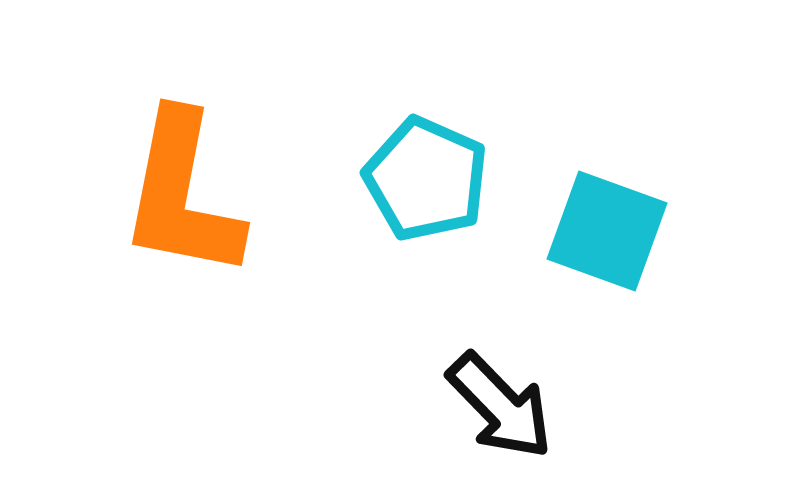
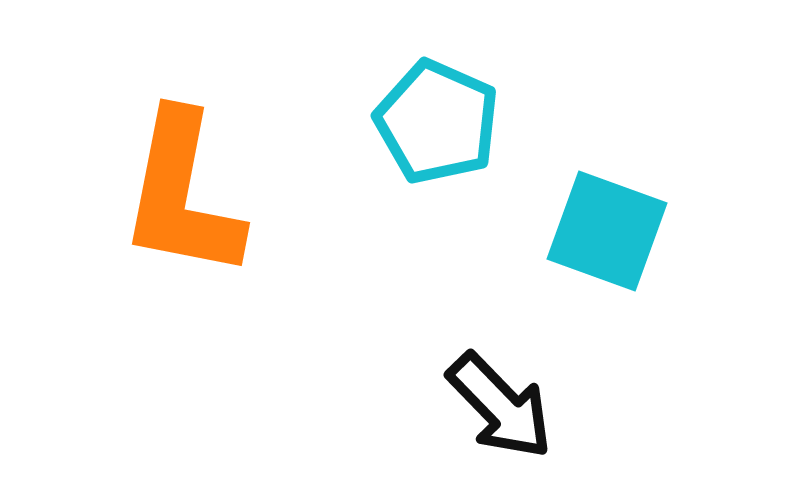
cyan pentagon: moved 11 px right, 57 px up
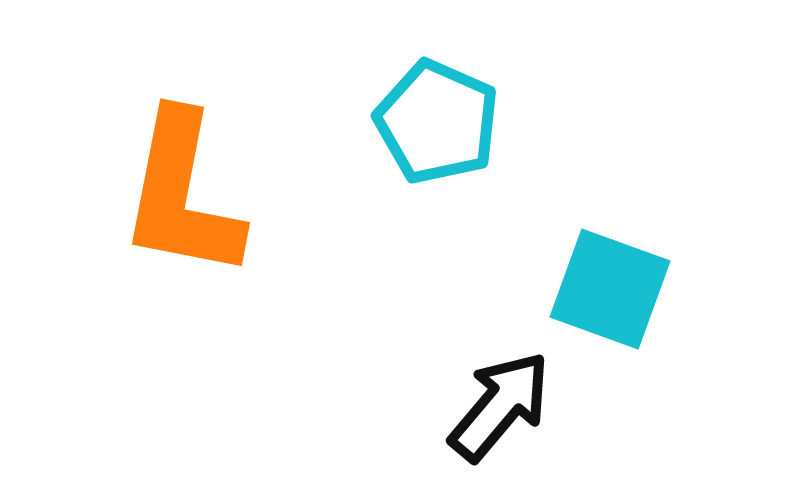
cyan square: moved 3 px right, 58 px down
black arrow: rotated 96 degrees counterclockwise
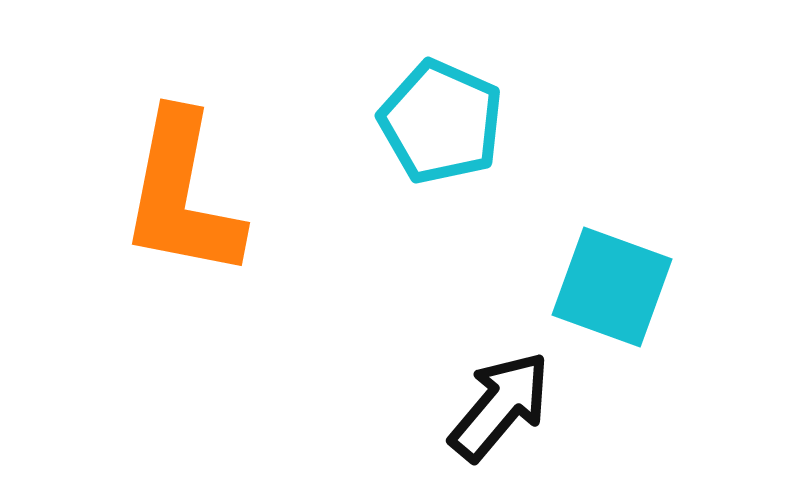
cyan pentagon: moved 4 px right
cyan square: moved 2 px right, 2 px up
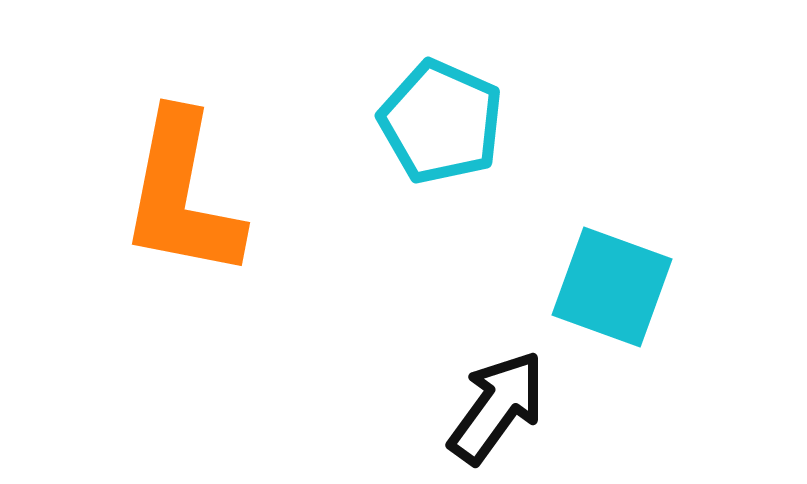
black arrow: moved 3 px left, 1 px down; rotated 4 degrees counterclockwise
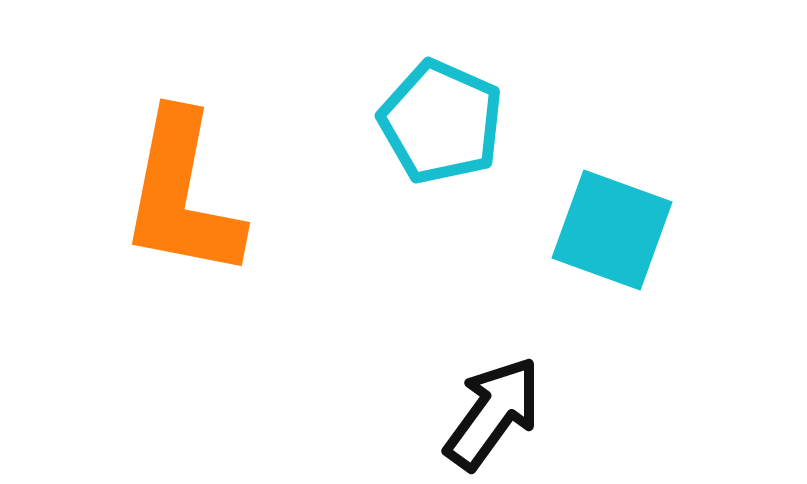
cyan square: moved 57 px up
black arrow: moved 4 px left, 6 px down
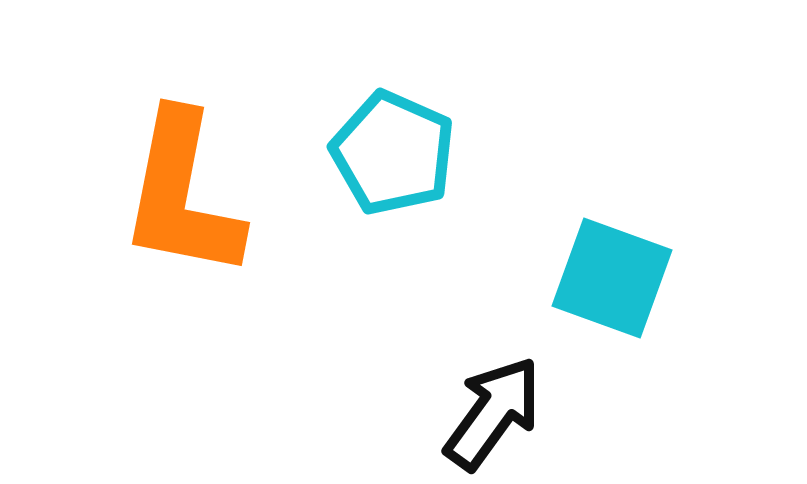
cyan pentagon: moved 48 px left, 31 px down
cyan square: moved 48 px down
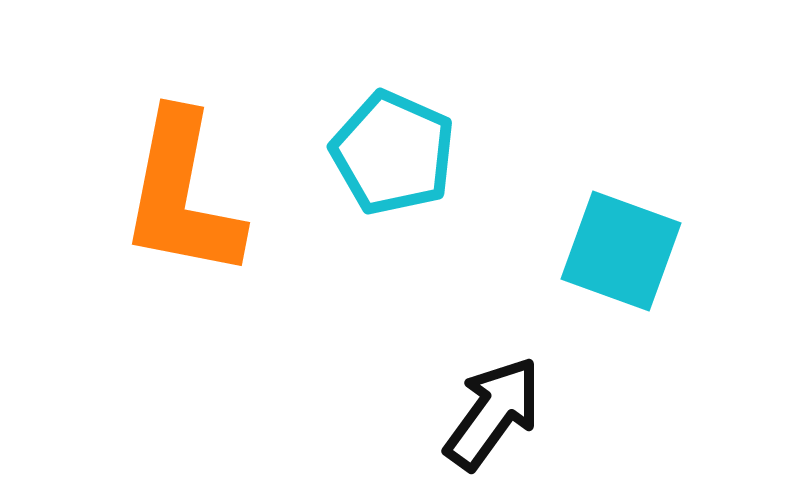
cyan square: moved 9 px right, 27 px up
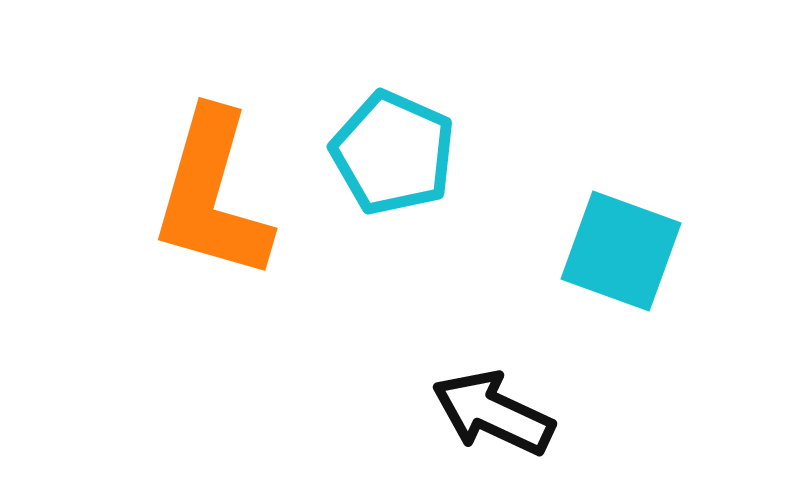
orange L-shape: moved 30 px right; rotated 5 degrees clockwise
black arrow: rotated 101 degrees counterclockwise
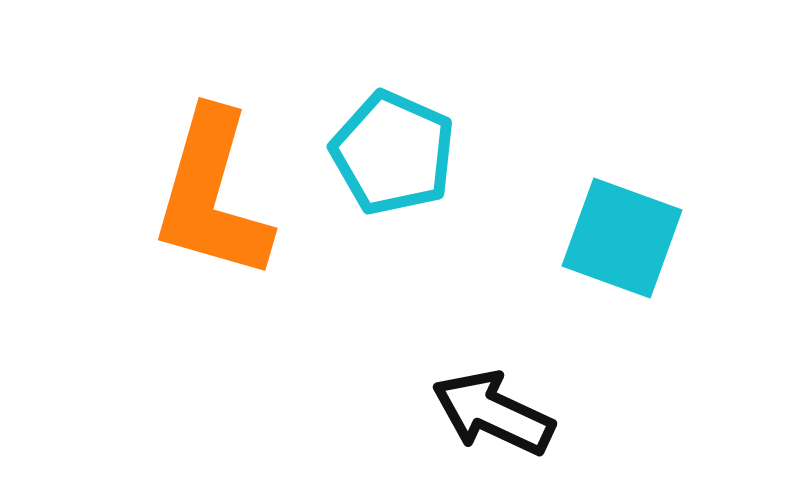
cyan square: moved 1 px right, 13 px up
